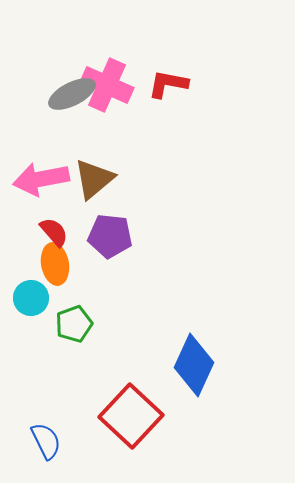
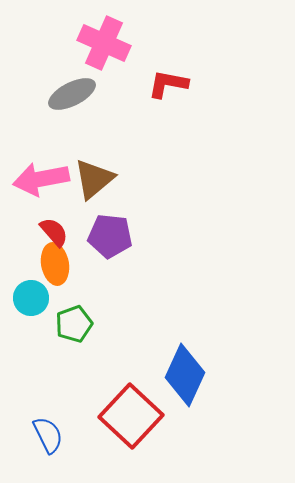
pink cross: moved 3 px left, 42 px up
blue diamond: moved 9 px left, 10 px down
blue semicircle: moved 2 px right, 6 px up
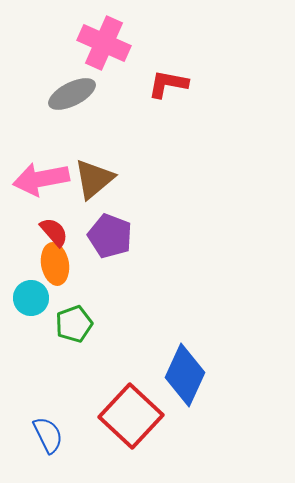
purple pentagon: rotated 15 degrees clockwise
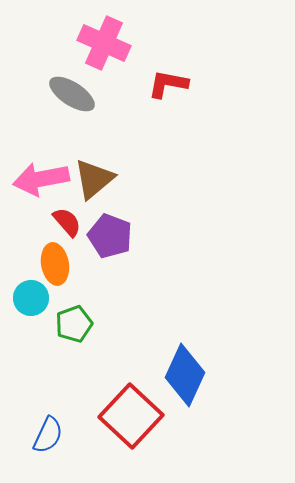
gray ellipse: rotated 60 degrees clockwise
red semicircle: moved 13 px right, 10 px up
blue semicircle: rotated 51 degrees clockwise
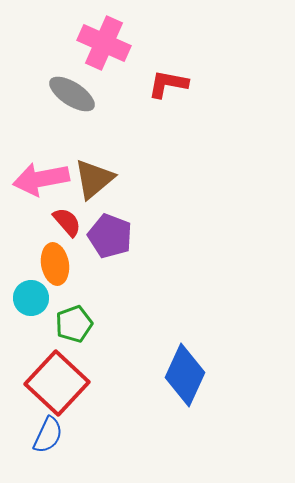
red square: moved 74 px left, 33 px up
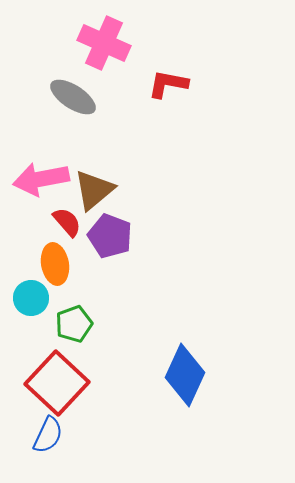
gray ellipse: moved 1 px right, 3 px down
brown triangle: moved 11 px down
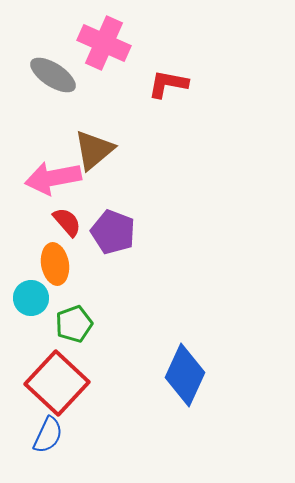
gray ellipse: moved 20 px left, 22 px up
pink arrow: moved 12 px right, 1 px up
brown triangle: moved 40 px up
purple pentagon: moved 3 px right, 4 px up
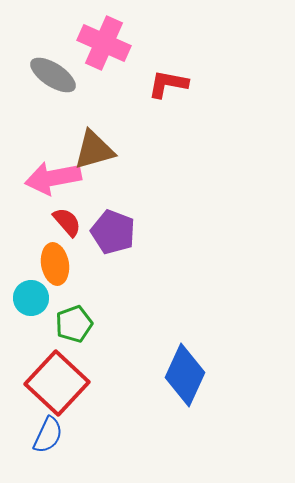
brown triangle: rotated 24 degrees clockwise
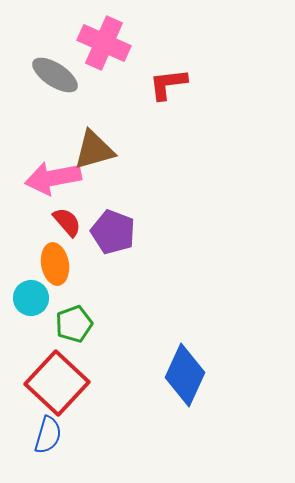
gray ellipse: moved 2 px right
red L-shape: rotated 18 degrees counterclockwise
blue semicircle: rotated 9 degrees counterclockwise
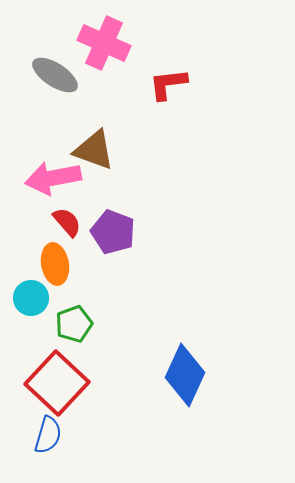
brown triangle: rotated 36 degrees clockwise
